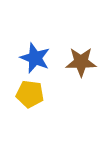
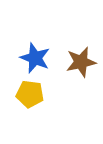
brown star: rotated 12 degrees counterclockwise
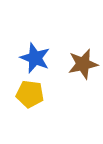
brown star: moved 2 px right, 2 px down
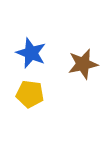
blue star: moved 4 px left, 5 px up
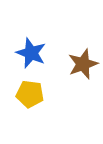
brown star: rotated 8 degrees counterclockwise
